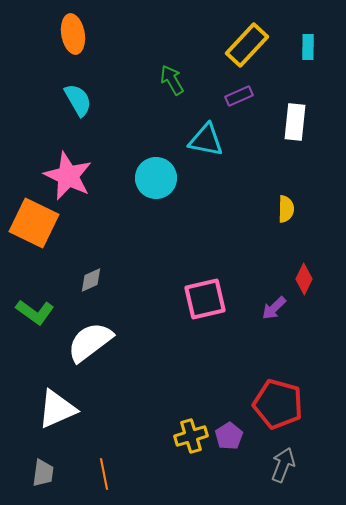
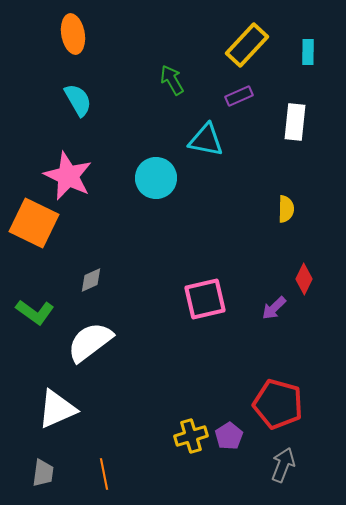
cyan rectangle: moved 5 px down
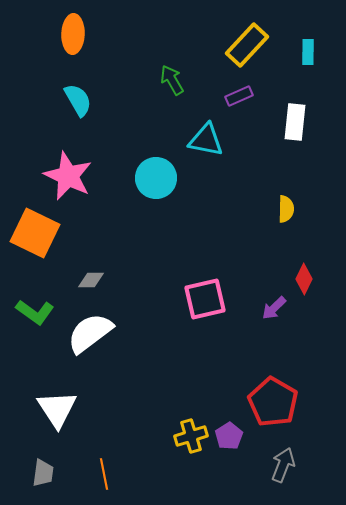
orange ellipse: rotated 12 degrees clockwise
orange square: moved 1 px right, 10 px down
gray diamond: rotated 24 degrees clockwise
white semicircle: moved 9 px up
red pentagon: moved 5 px left, 2 px up; rotated 15 degrees clockwise
white triangle: rotated 39 degrees counterclockwise
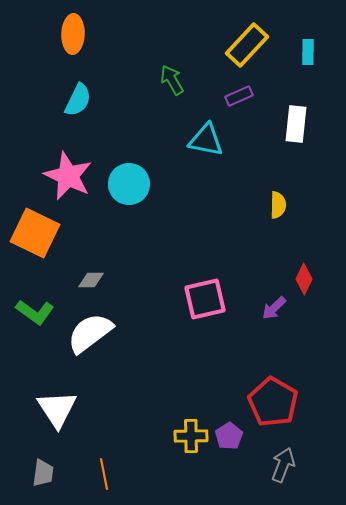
cyan semicircle: rotated 56 degrees clockwise
white rectangle: moved 1 px right, 2 px down
cyan circle: moved 27 px left, 6 px down
yellow semicircle: moved 8 px left, 4 px up
yellow cross: rotated 16 degrees clockwise
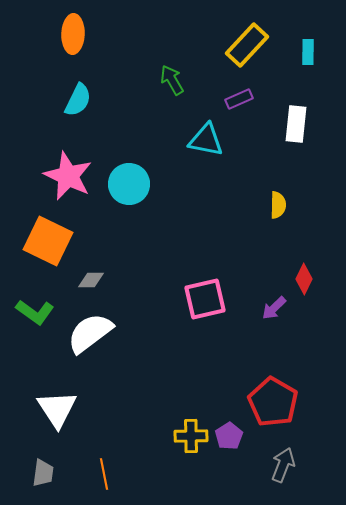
purple rectangle: moved 3 px down
orange square: moved 13 px right, 8 px down
